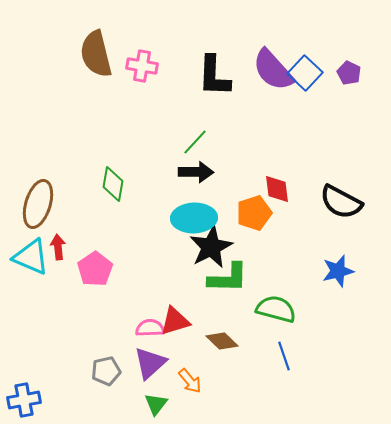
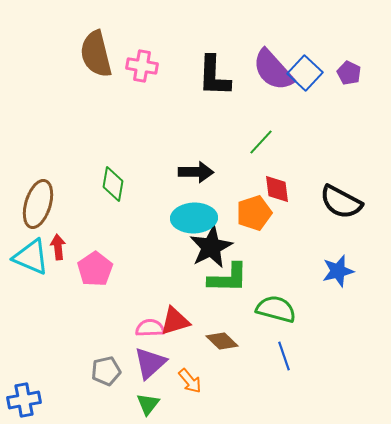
green line: moved 66 px right
green triangle: moved 8 px left
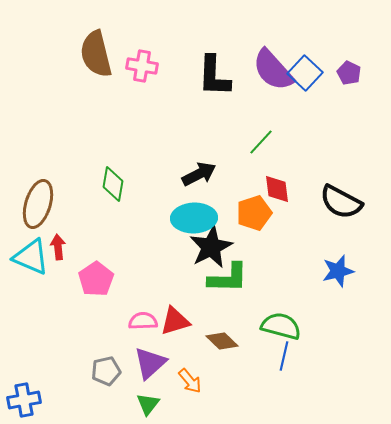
black arrow: moved 3 px right, 2 px down; rotated 28 degrees counterclockwise
pink pentagon: moved 1 px right, 10 px down
green semicircle: moved 5 px right, 17 px down
pink semicircle: moved 7 px left, 7 px up
blue line: rotated 32 degrees clockwise
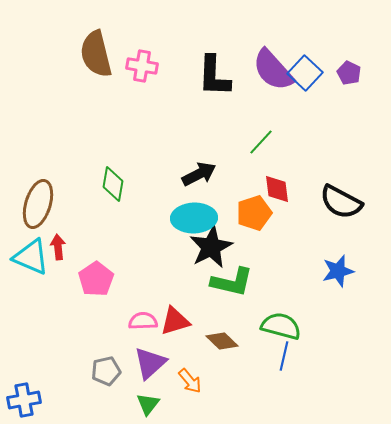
green L-shape: moved 4 px right, 4 px down; rotated 12 degrees clockwise
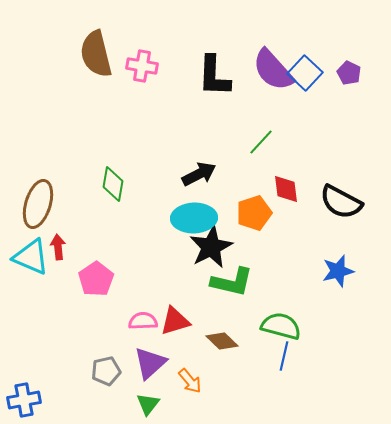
red diamond: moved 9 px right
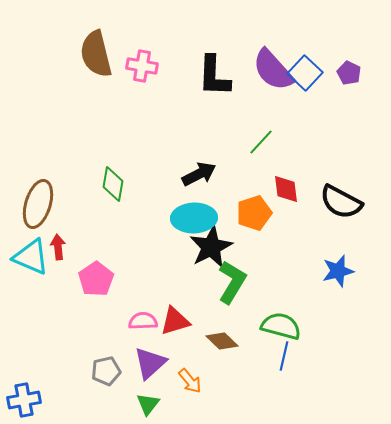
green L-shape: rotated 72 degrees counterclockwise
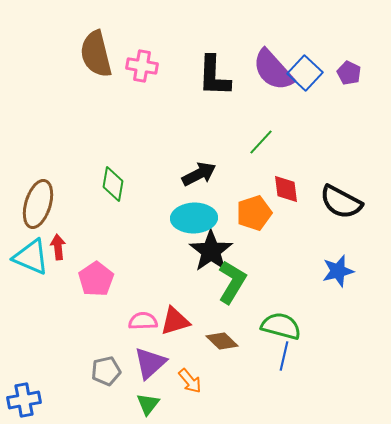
black star: moved 4 px down; rotated 9 degrees counterclockwise
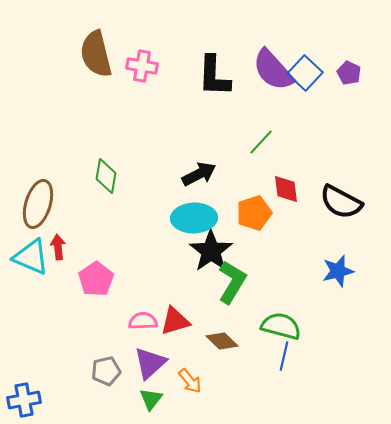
green diamond: moved 7 px left, 8 px up
green triangle: moved 3 px right, 5 px up
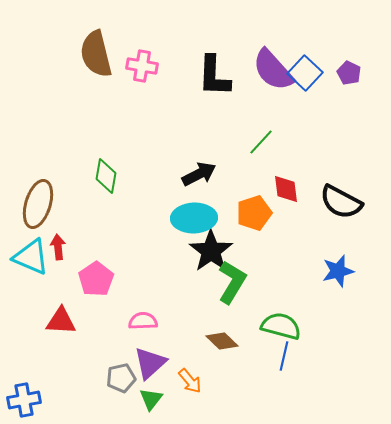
red triangle: moved 114 px left; rotated 20 degrees clockwise
gray pentagon: moved 15 px right, 7 px down
